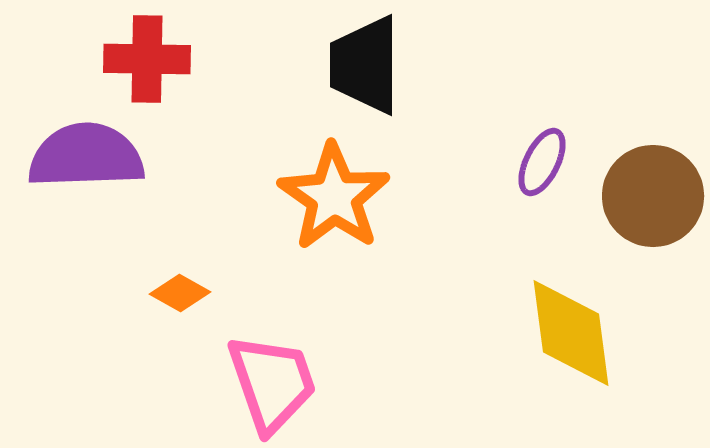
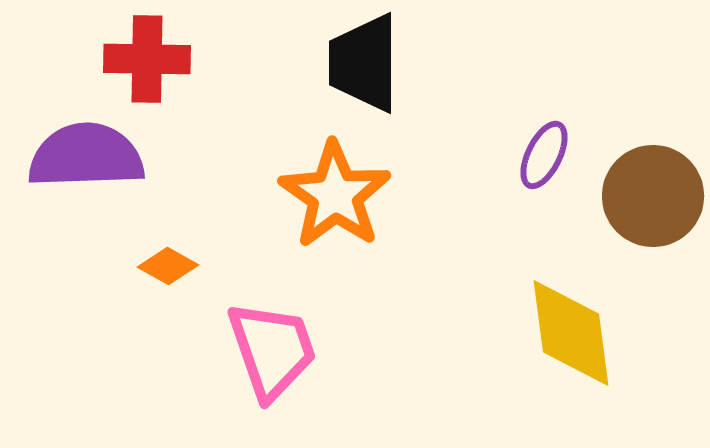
black trapezoid: moved 1 px left, 2 px up
purple ellipse: moved 2 px right, 7 px up
orange star: moved 1 px right, 2 px up
orange diamond: moved 12 px left, 27 px up
pink trapezoid: moved 33 px up
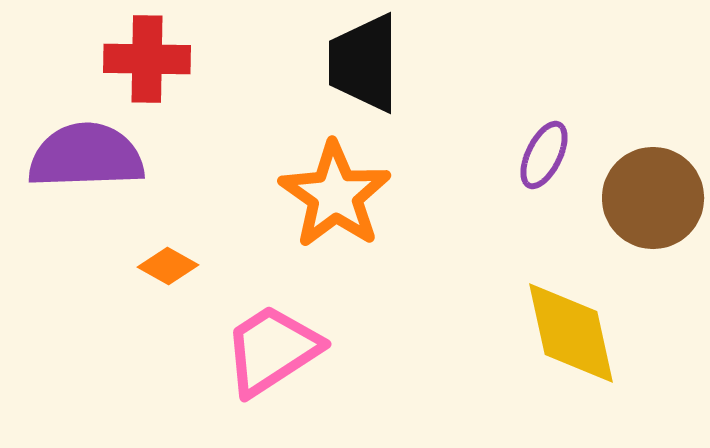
brown circle: moved 2 px down
yellow diamond: rotated 5 degrees counterclockwise
pink trapezoid: rotated 104 degrees counterclockwise
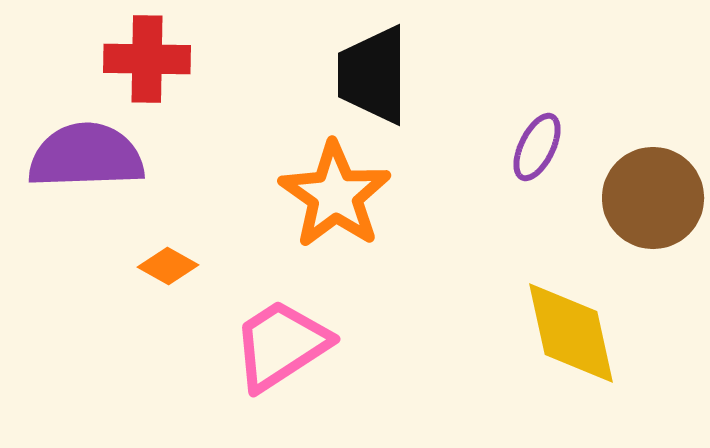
black trapezoid: moved 9 px right, 12 px down
purple ellipse: moved 7 px left, 8 px up
pink trapezoid: moved 9 px right, 5 px up
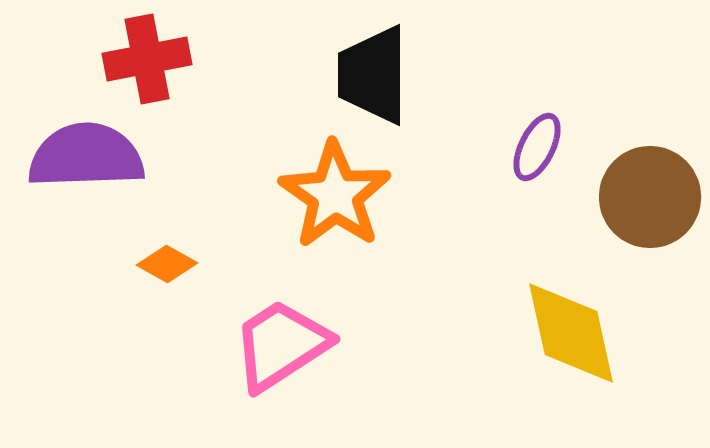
red cross: rotated 12 degrees counterclockwise
brown circle: moved 3 px left, 1 px up
orange diamond: moved 1 px left, 2 px up
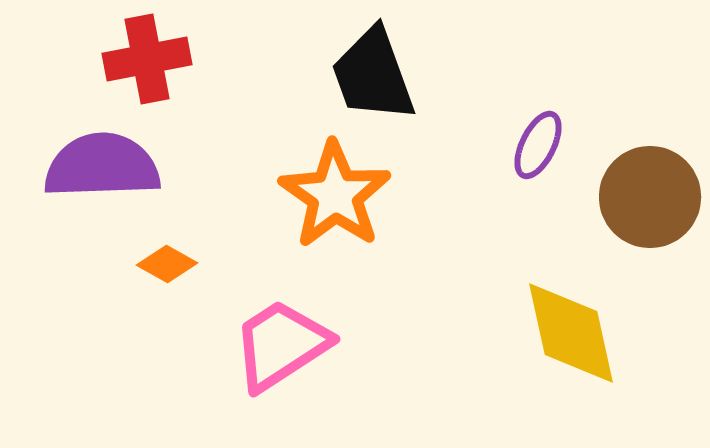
black trapezoid: rotated 20 degrees counterclockwise
purple ellipse: moved 1 px right, 2 px up
purple semicircle: moved 16 px right, 10 px down
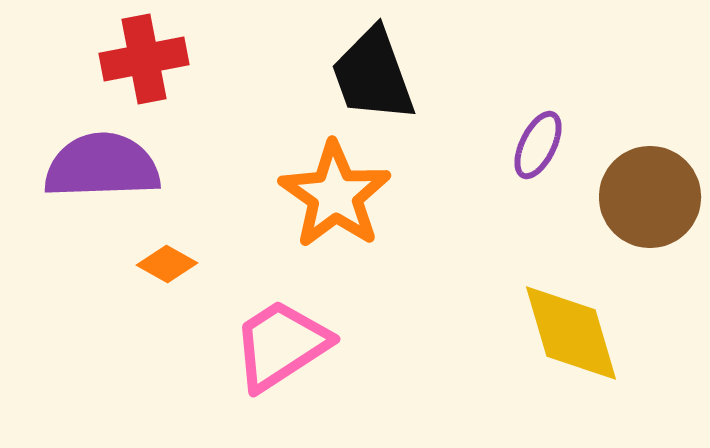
red cross: moved 3 px left
yellow diamond: rotated 4 degrees counterclockwise
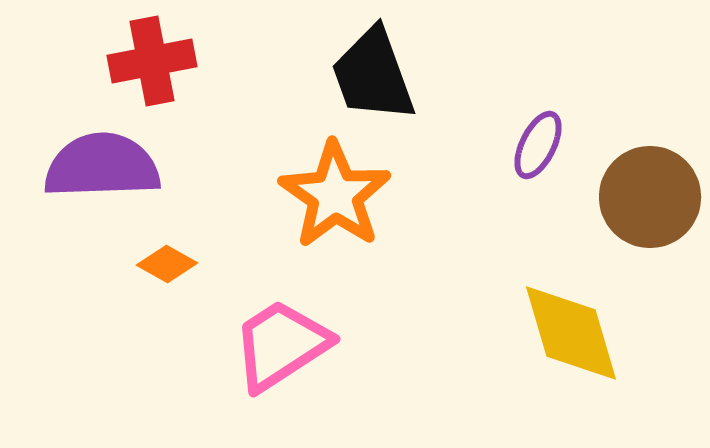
red cross: moved 8 px right, 2 px down
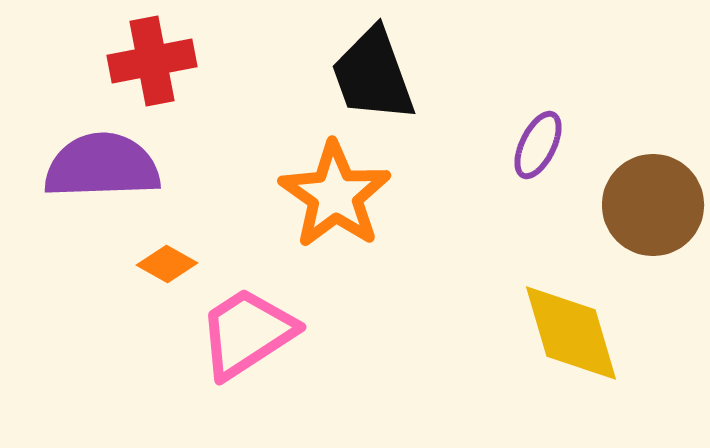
brown circle: moved 3 px right, 8 px down
pink trapezoid: moved 34 px left, 12 px up
